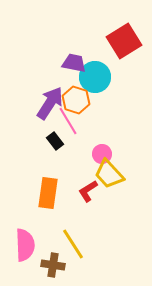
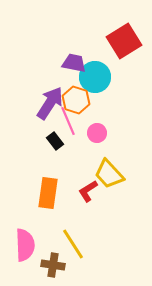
pink line: rotated 8 degrees clockwise
pink circle: moved 5 px left, 21 px up
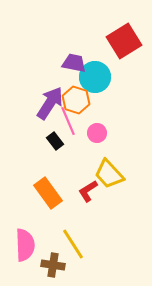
orange rectangle: rotated 44 degrees counterclockwise
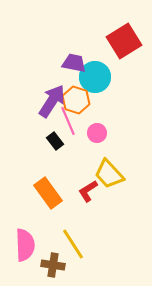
purple arrow: moved 2 px right, 2 px up
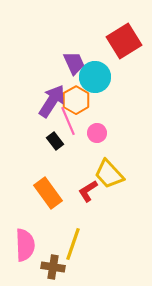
purple trapezoid: rotated 55 degrees clockwise
orange hexagon: rotated 12 degrees clockwise
yellow line: rotated 52 degrees clockwise
brown cross: moved 2 px down
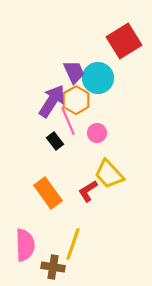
purple trapezoid: moved 9 px down
cyan circle: moved 3 px right, 1 px down
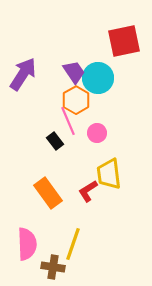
red square: rotated 20 degrees clockwise
purple trapezoid: rotated 10 degrees counterclockwise
purple arrow: moved 29 px left, 27 px up
yellow trapezoid: rotated 36 degrees clockwise
pink semicircle: moved 2 px right, 1 px up
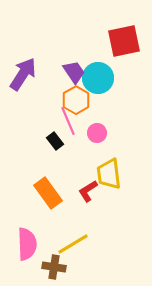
yellow line: rotated 40 degrees clockwise
brown cross: moved 1 px right
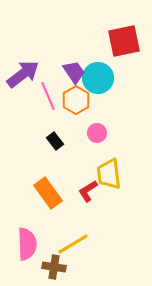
purple arrow: rotated 20 degrees clockwise
pink line: moved 20 px left, 25 px up
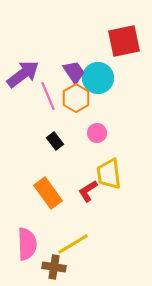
orange hexagon: moved 2 px up
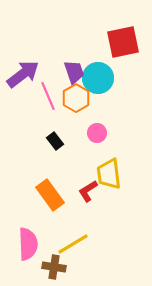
red square: moved 1 px left, 1 px down
purple trapezoid: rotated 15 degrees clockwise
orange rectangle: moved 2 px right, 2 px down
pink semicircle: moved 1 px right
